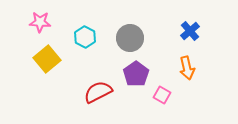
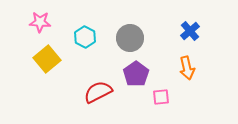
pink square: moved 1 px left, 2 px down; rotated 36 degrees counterclockwise
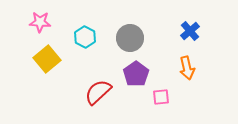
red semicircle: rotated 16 degrees counterclockwise
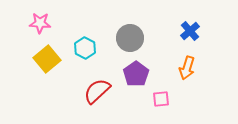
pink star: moved 1 px down
cyan hexagon: moved 11 px down
orange arrow: rotated 30 degrees clockwise
red semicircle: moved 1 px left, 1 px up
pink square: moved 2 px down
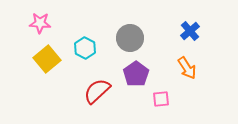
orange arrow: rotated 50 degrees counterclockwise
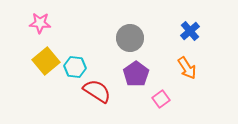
cyan hexagon: moved 10 px left, 19 px down; rotated 20 degrees counterclockwise
yellow square: moved 1 px left, 2 px down
red semicircle: rotated 76 degrees clockwise
pink square: rotated 30 degrees counterclockwise
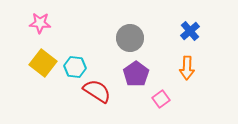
yellow square: moved 3 px left, 2 px down; rotated 12 degrees counterclockwise
orange arrow: rotated 35 degrees clockwise
